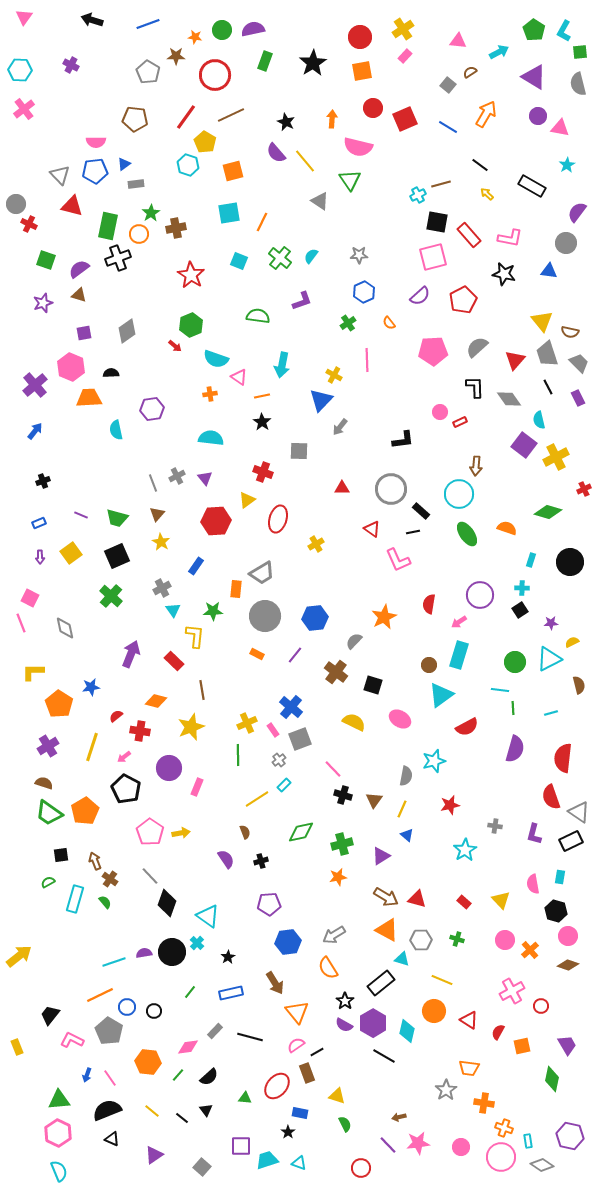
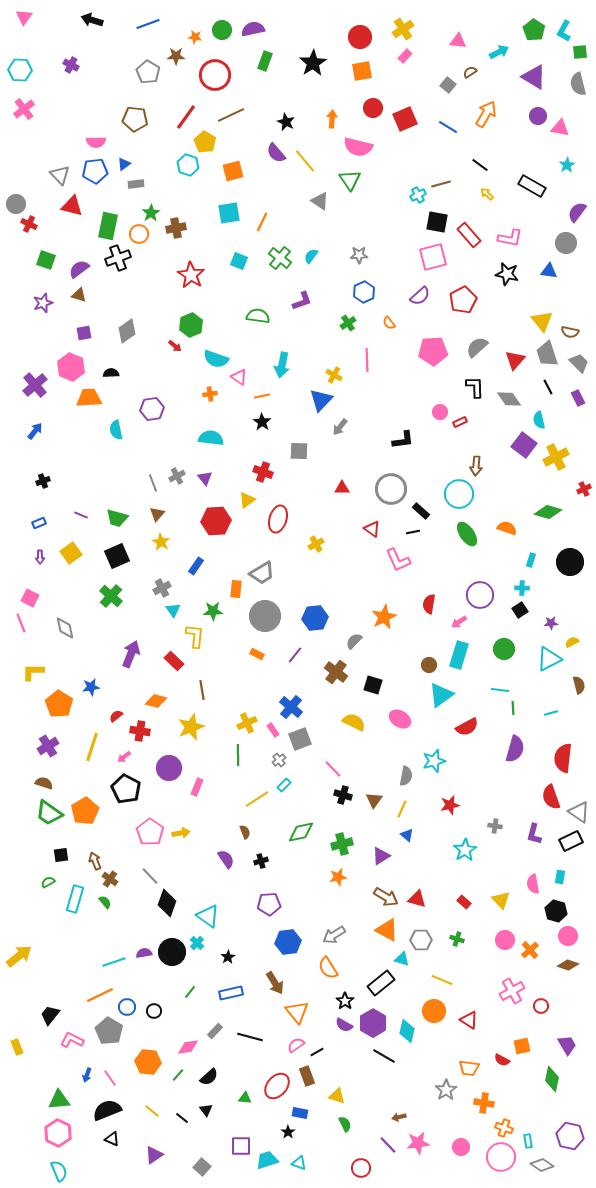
black star at (504, 274): moved 3 px right
green circle at (515, 662): moved 11 px left, 13 px up
red semicircle at (498, 1032): moved 4 px right, 28 px down; rotated 91 degrees counterclockwise
brown rectangle at (307, 1073): moved 3 px down
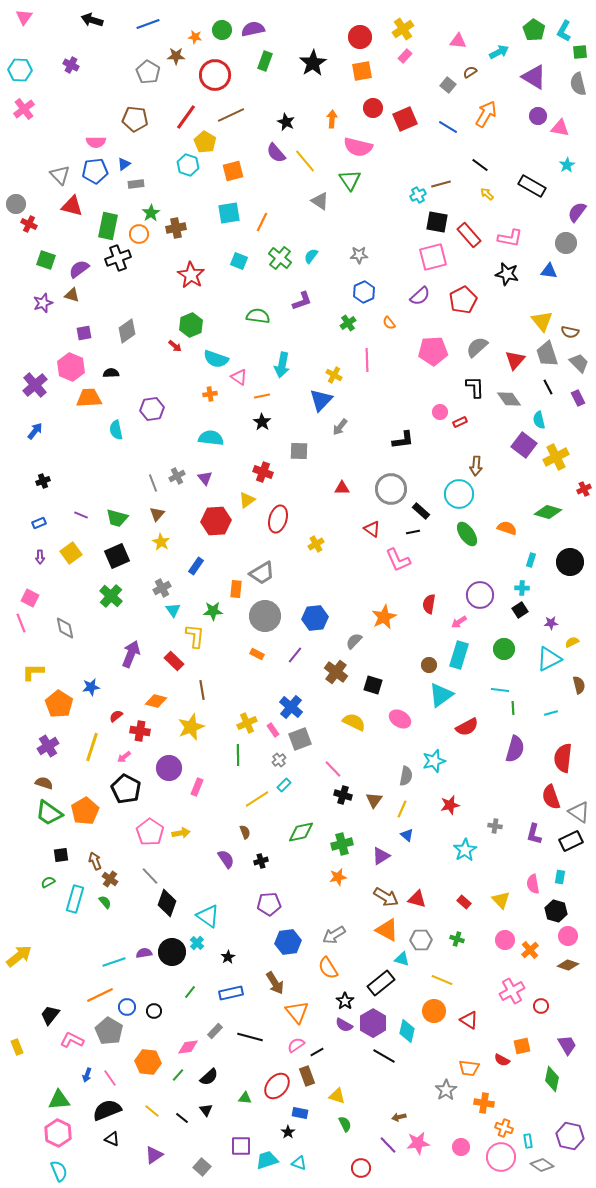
brown triangle at (79, 295): moved 7 px left
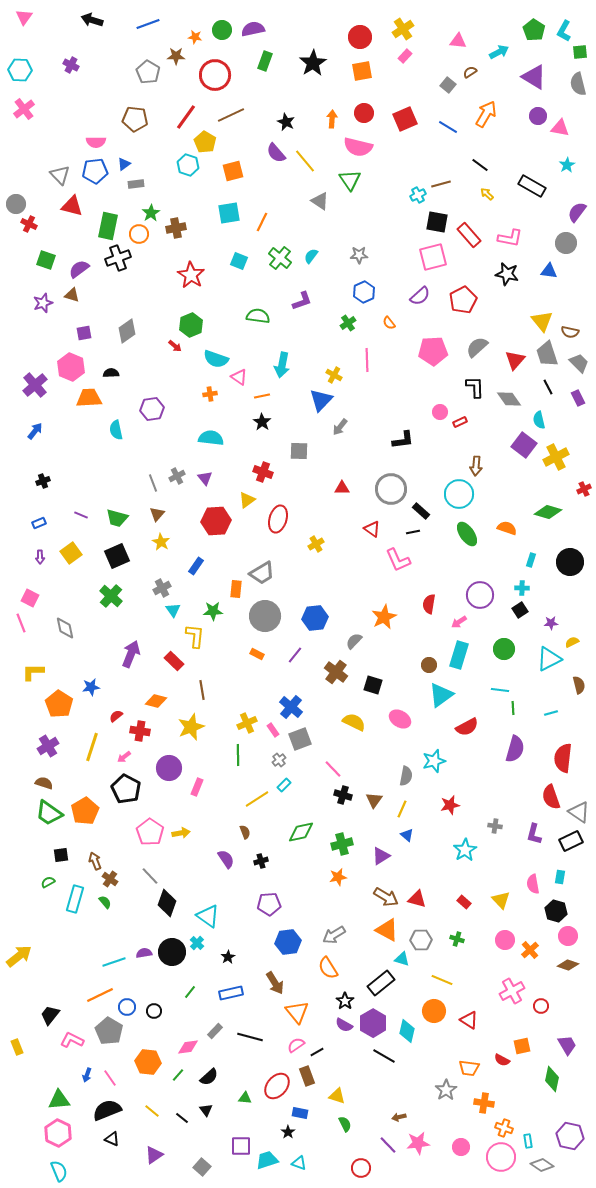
red circle at (373, 108): moved 9 px left, 5 px down
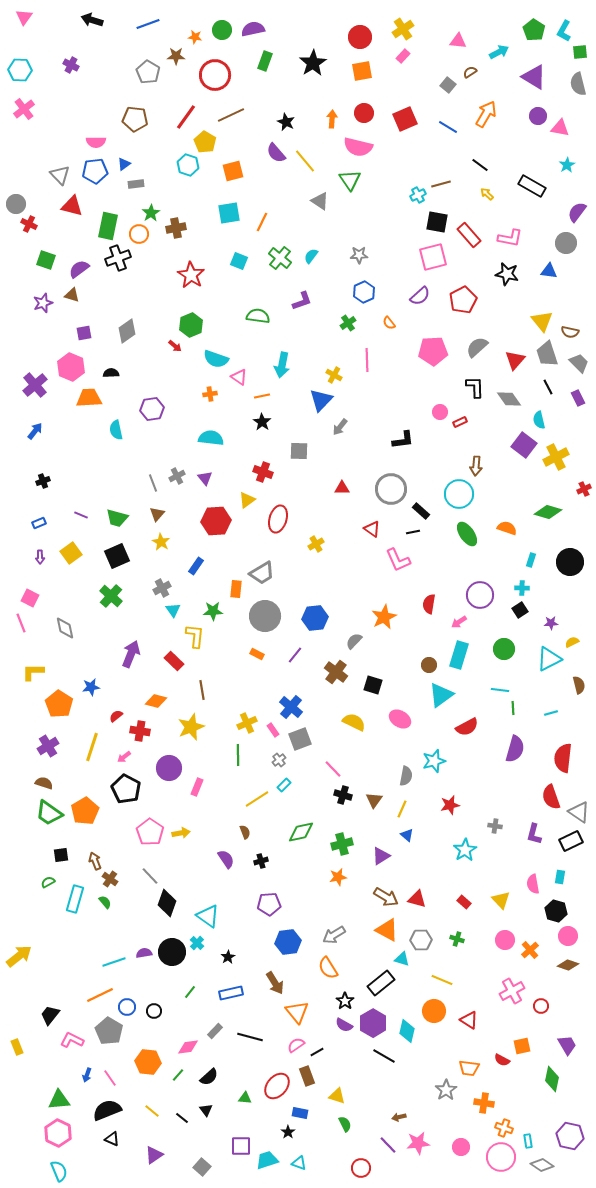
pink rectangle at (405, 56): moved 2 px left
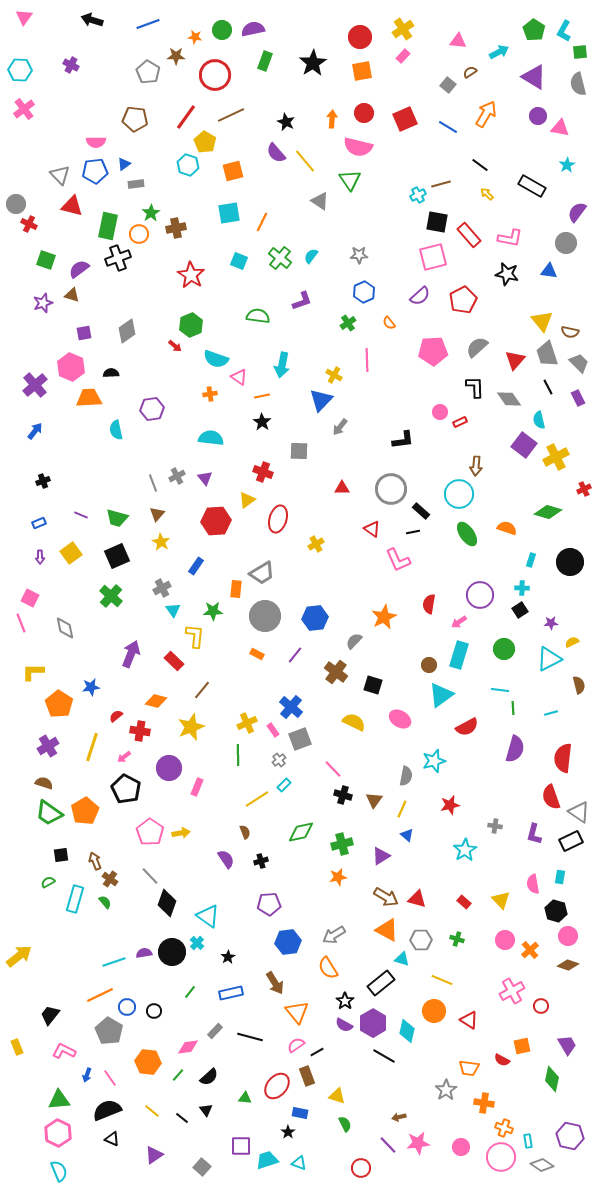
brown line at (202, 690): rotated 48 degrees clockwise
pink L-shape at (72, 1040): moved 8 px left, 11 px down
